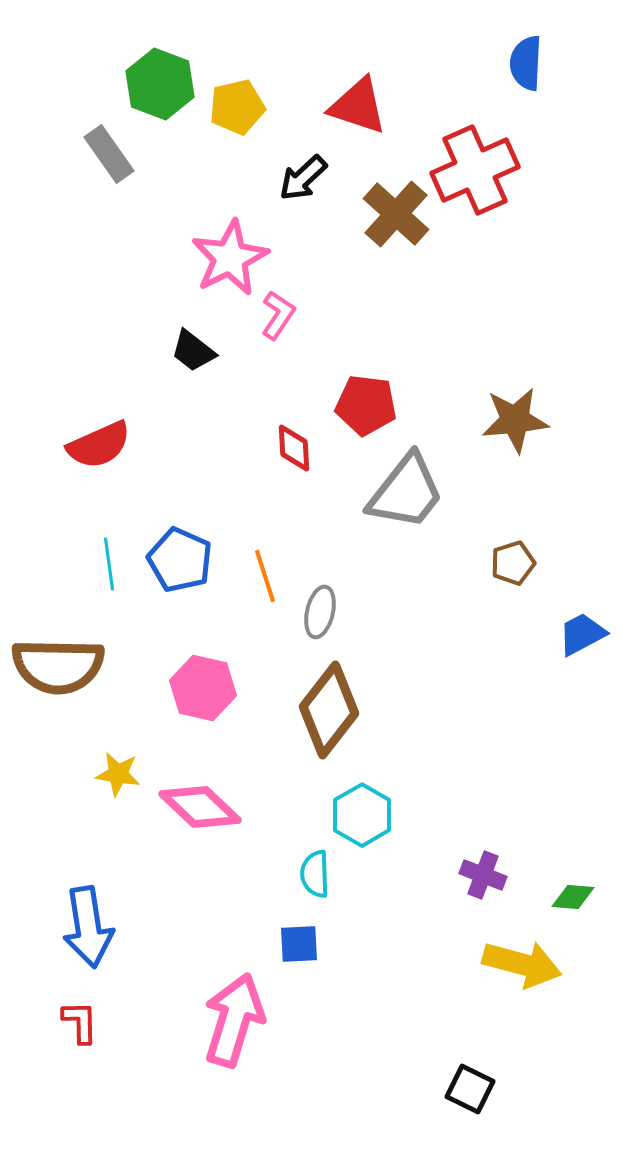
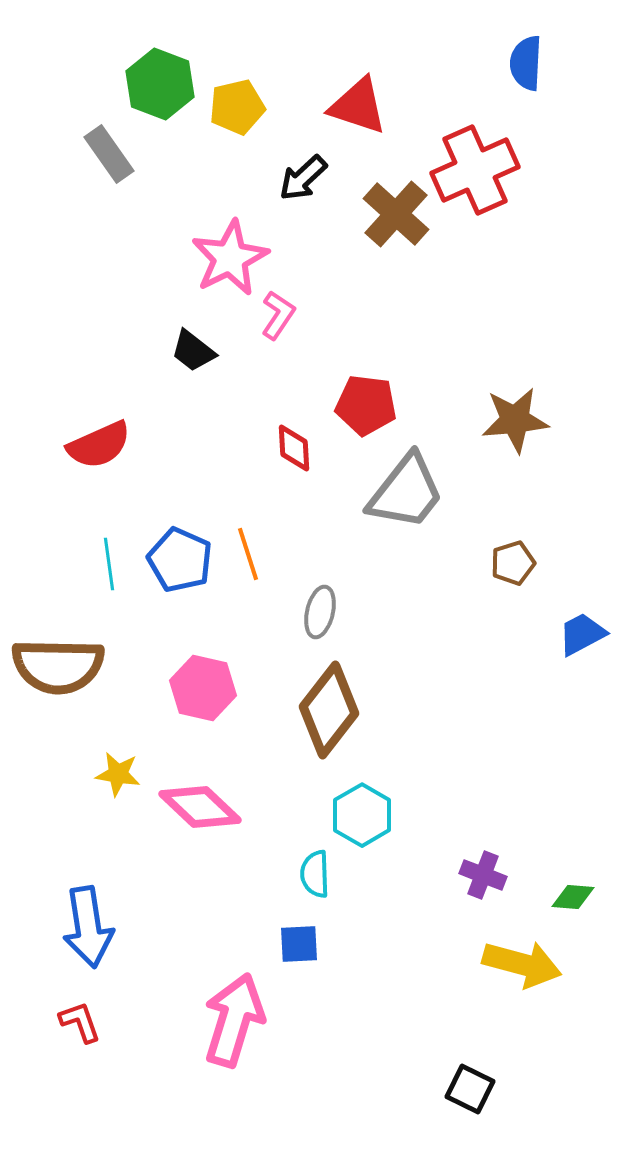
orange line: moved 17 px left, 22 px up
red L-shape: rotated 18 degrees counterclockwise
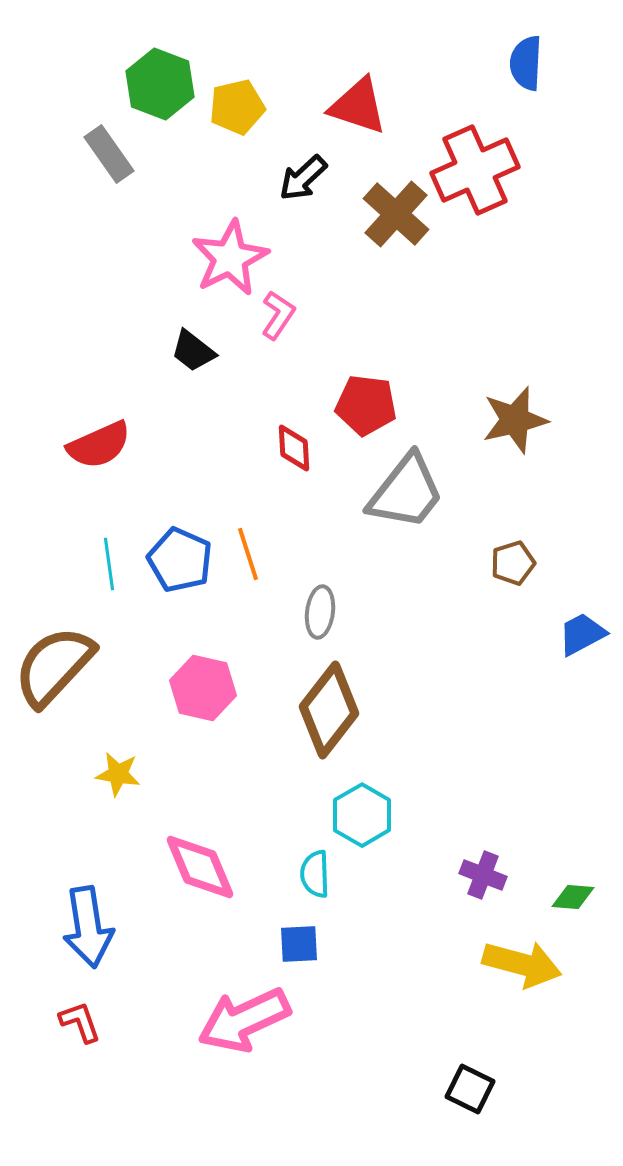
brown star: rotated 8 degrees counterclockwise
gray ellipse: rotated 6 degrees counterclockwise
brown semicircle: moved 4 px left; rotated 132 degrees clockwise
pink diamond: moved 60 px down; rotated 24 degrees clockwise
pink arrow: moved 10 px right; rotated 132 degrees counterclockwise
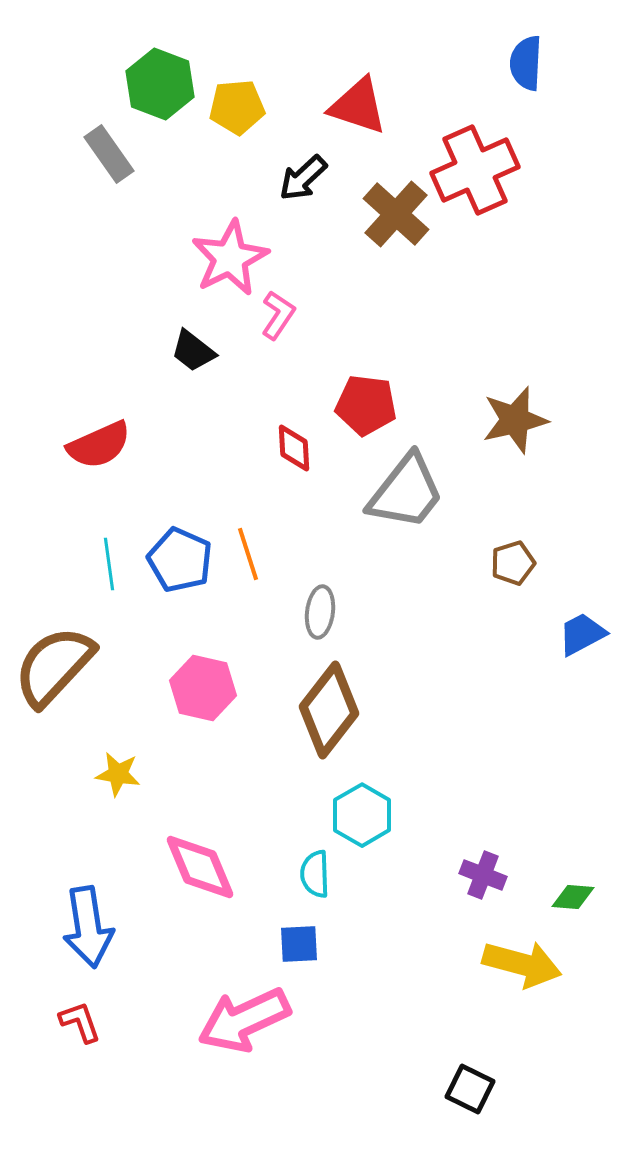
yellow pentagon: rotated 8 degrees clockwise
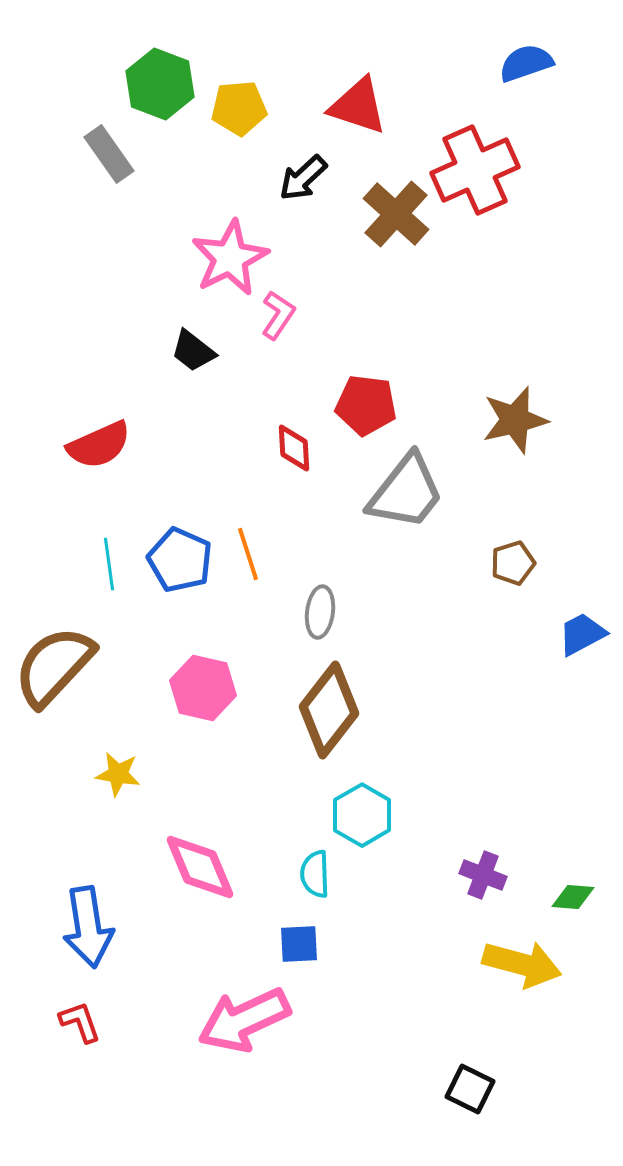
blue semicircle: rotated 68 degrees clockwise
yellow pentagon: moved 2 px right, 1 px down
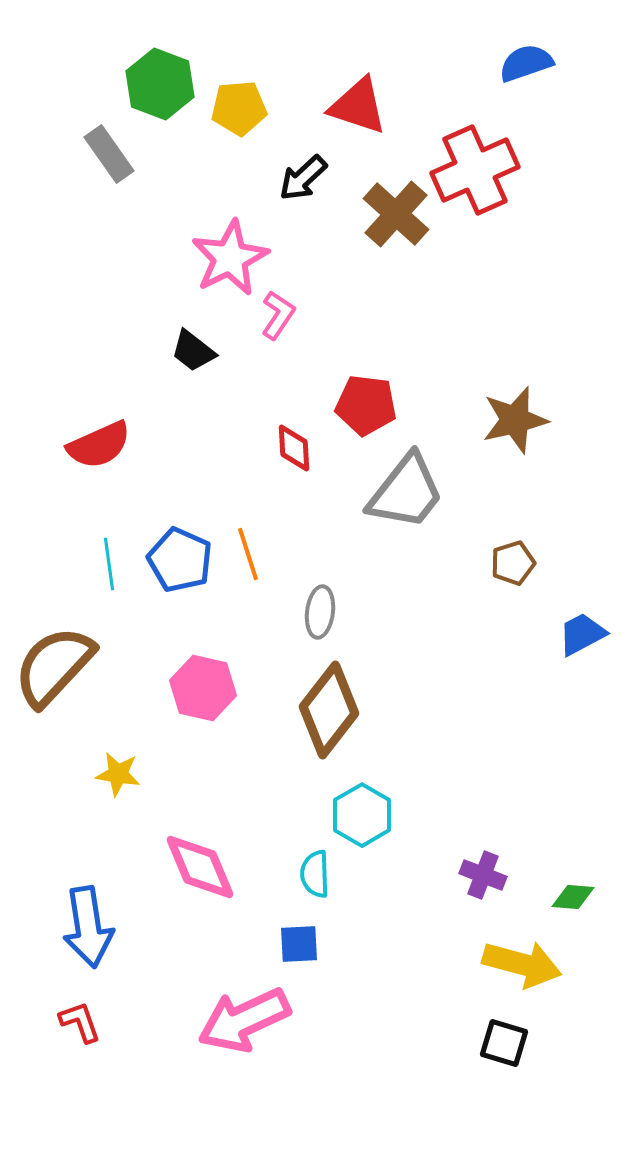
black square: moved 34 px right, 46 px up; rotated 9 degrees counterclockwise
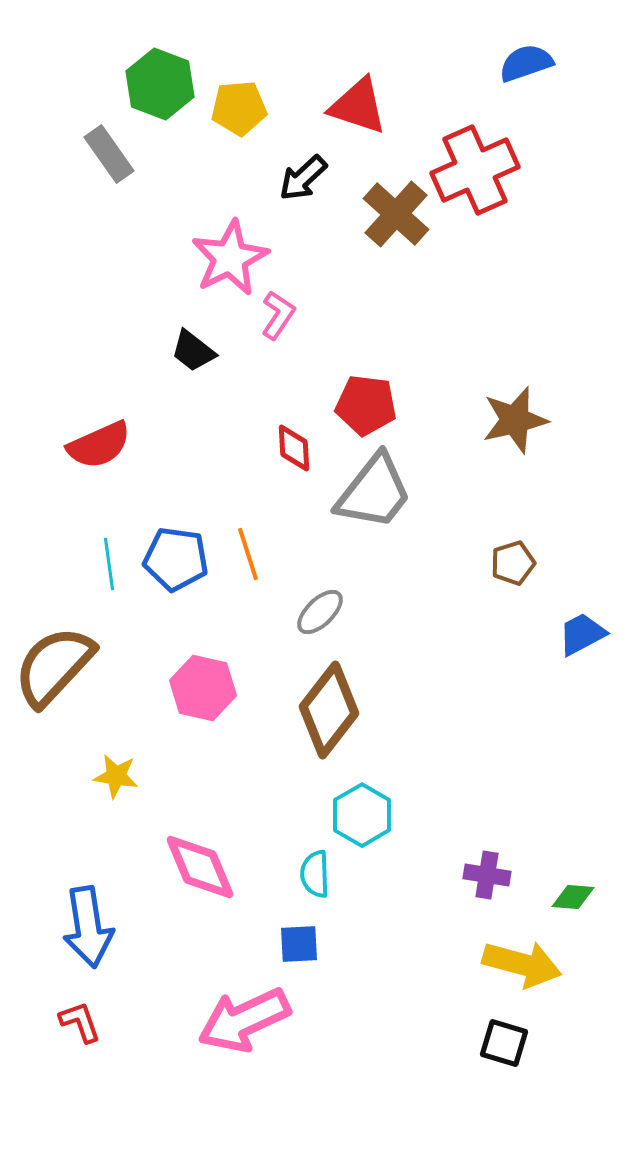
gray trapezoid: moved 32 px left
blue pentagon: moved 4 px left, 1 px up; rotated 16 degrees counterclockwise
gray ellipse: rotated 39 degrees clockwise
yellow star: moved 2 px left, 2 px down
purple cross: moved 4 px right; rotated 12 degrees counterclockwise
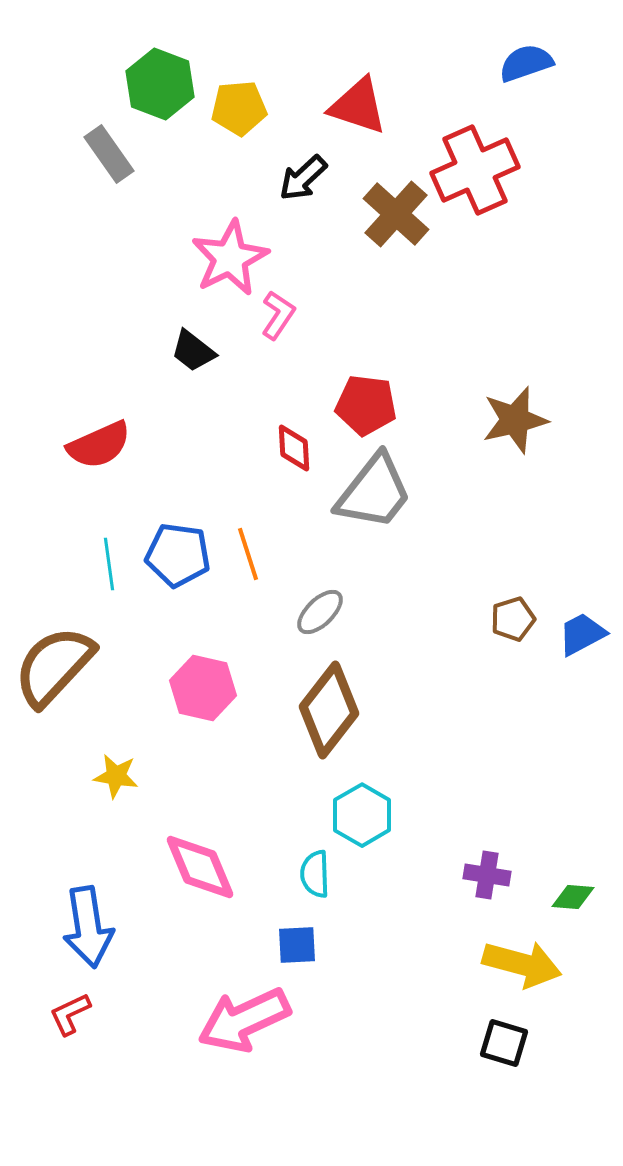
blue pentagon: moved 2 px right, 4 px up
brown pentagon: moved 56 px down
blue square: moved 2 px left, 1 px down
red L-shape: moved 10 px left, 8 px up; rotated 96 degrees counterclockwise
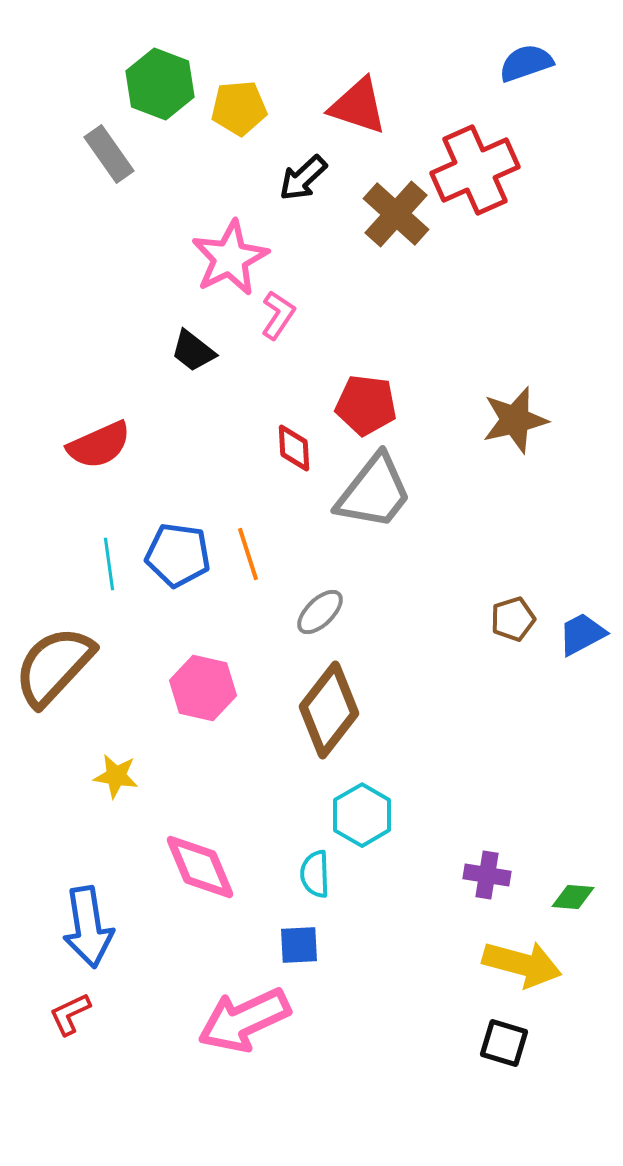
blue square: moved 2 px right
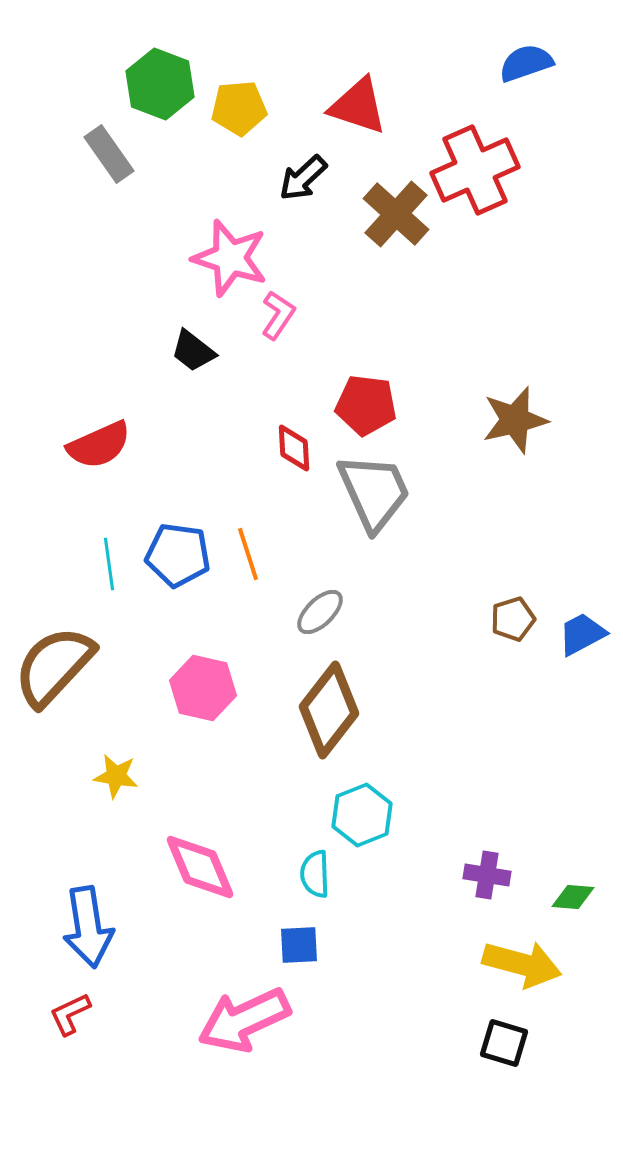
pink star: rotated 28 degrees counterclockwise
gray trapezoid: rotated 62 degrees counterclockwise
cyan hexagon: rotated 8 degrees clockwise
